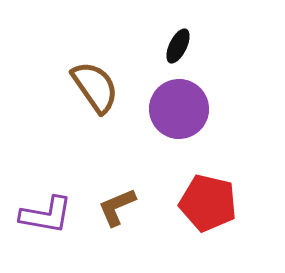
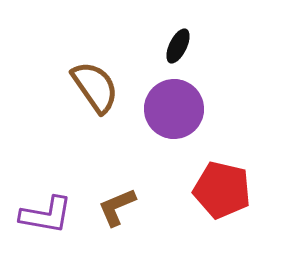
purple circle: moved 5 px left
red pentagon: moved 14 px right, 13 px up
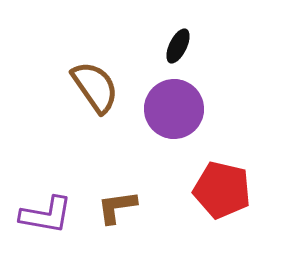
brown L-shape: rotated 15 degrees clockwise
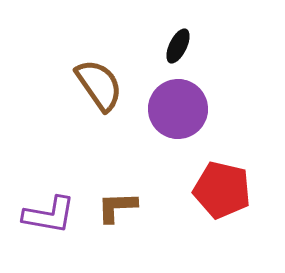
brown semicircle: moved 4 px right, 2 px up
purple circle: moved 4 px right
brown L-shape: rotated 6 degrees clockwise
purple L-shape: moved 3 px right
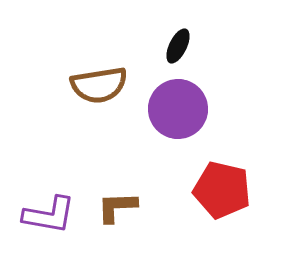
brown semicircle: rotated 116 degrees clockwise
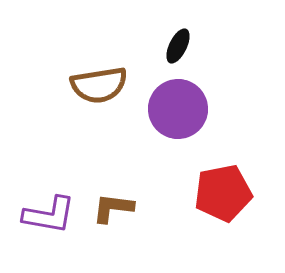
red pentagon: moved 1 px right, 3 px down; rotated 24 degrees counterclockwise
brown L-shape: moved 4 px left, 1 px down; rotated 9 degrees clockwise
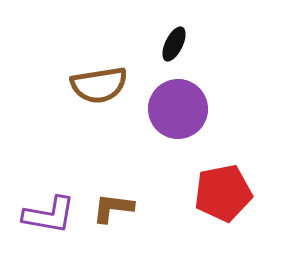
black ellipse: moved 4 px left, 2 px up
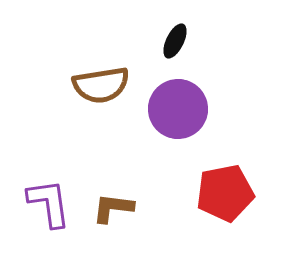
black ellipse: moved 1 px right, 3 px up
brown semicircle: moved 2 px right
red pentagon: moved 2 px right
purple L-shape: moved 12 px up; rotated 108 degrees counterclockwise
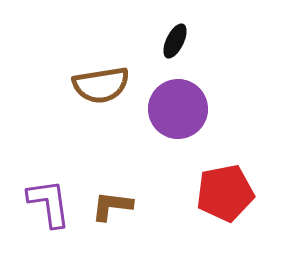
brown L-shape: moved 1 px left, 2 px up
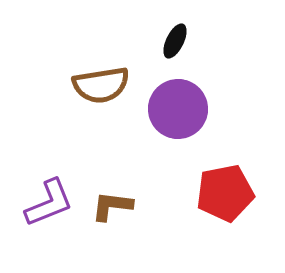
purple L-shape: rotated 76 degrees clockwise
